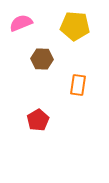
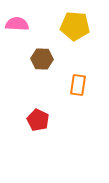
pink semicircle: moved 4 px left, 1 px down; rotated 25 degrees clockwise
red pentagon: rotated 15 degrees counterclockwise
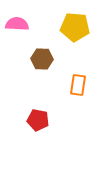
yellow pentagon: moved 1 px down
red pentagon: rotated 15 degrees counterclockwise
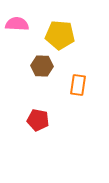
yellow pentagon: moved 15 px left, 8 px down
brown hexagon: moved 7 px down
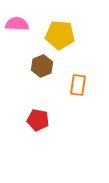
brown hexagon: rotated 25 degrees counterclockwise
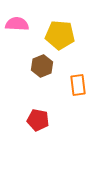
orange rectangle: rotated 15 degrees counterclockwise
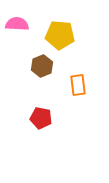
red pentagon: moved 3 px right, 2 px up
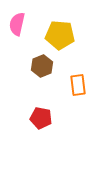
pink semicircle: rotated 80 degrees counterclockwise
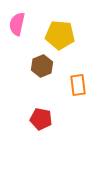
red pentagon: moved 1 px down
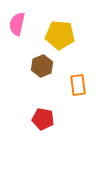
red pentagon: moved 2 px right
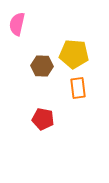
yellow pentagon: moved 14 px right, 19 px down
brown hexagon: rotated 25 degrees clockwise
orange rectangle: moved 3 px down
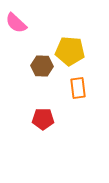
pink semicircle: moved 1 px left, 1 px up; rotated 60 degrees counterclockwise
yellow pentagon: moved 4 px left, 3 px up
red pentagon: rotated 10 degrees counterclockwise
